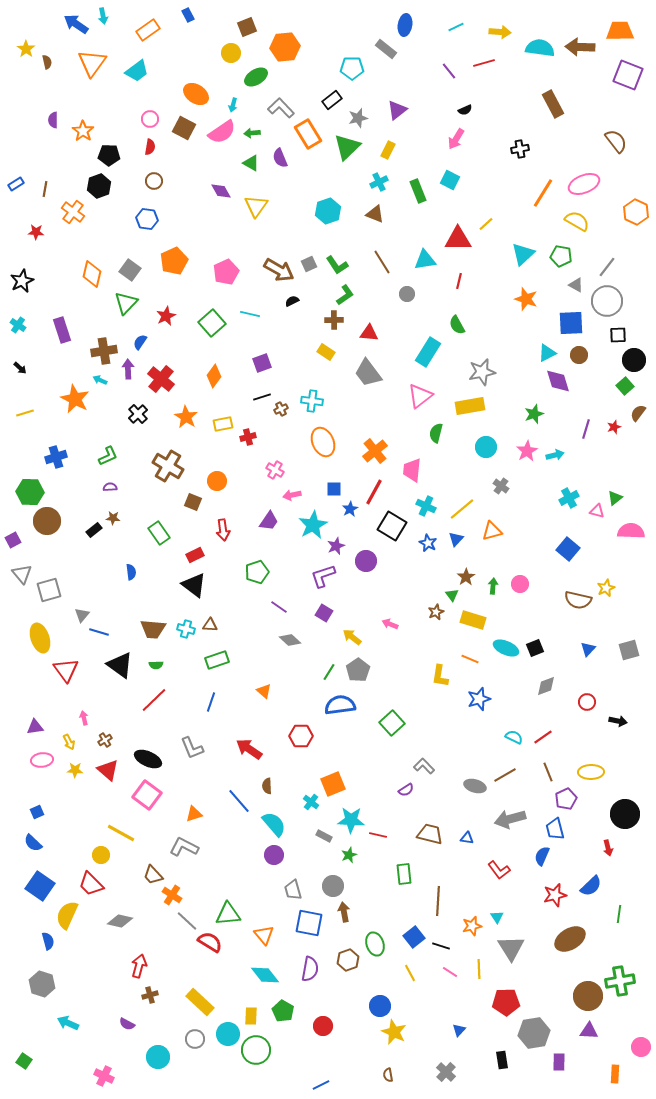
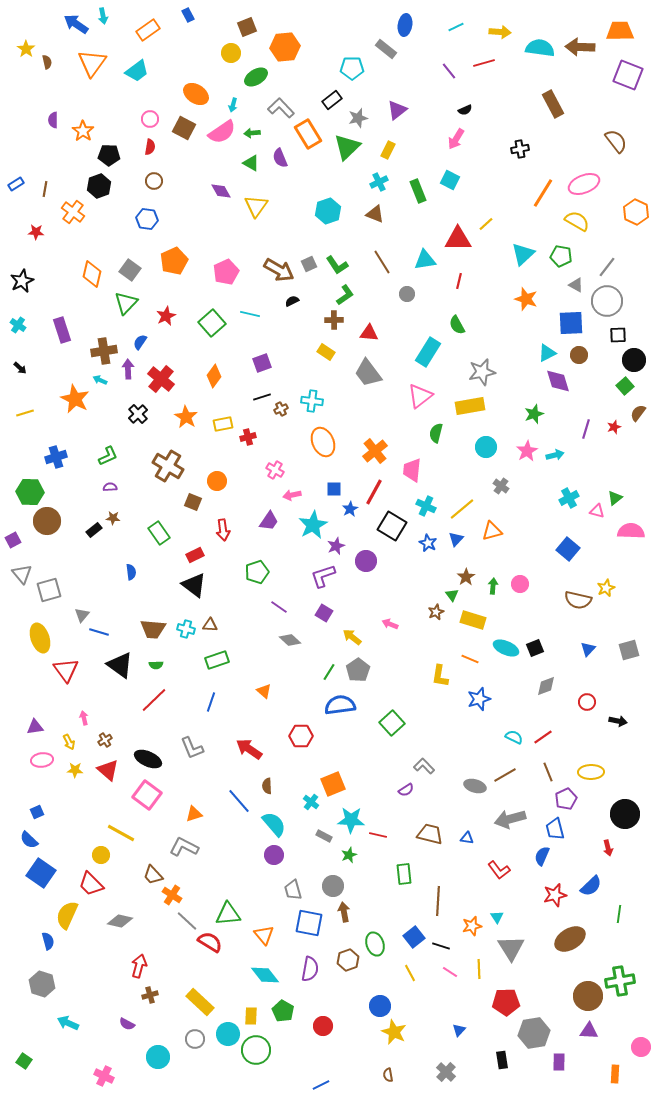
blue semicircle at (33, 843): moved 4 px left, 3 px up
blue square at (40, 886): moved 1 px right, 13 px up
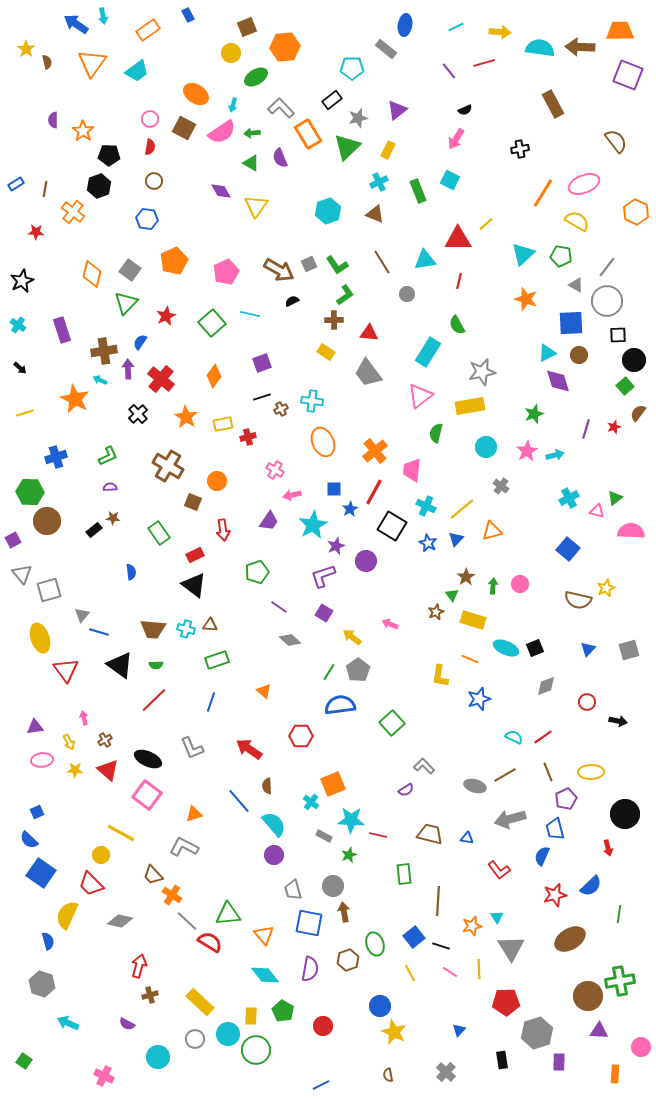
purple triangle at (589, 1031): moved 10 px right
gray hexagon at (534, 1033): moved 3 px right; rotated 8 degrees counterclockwise
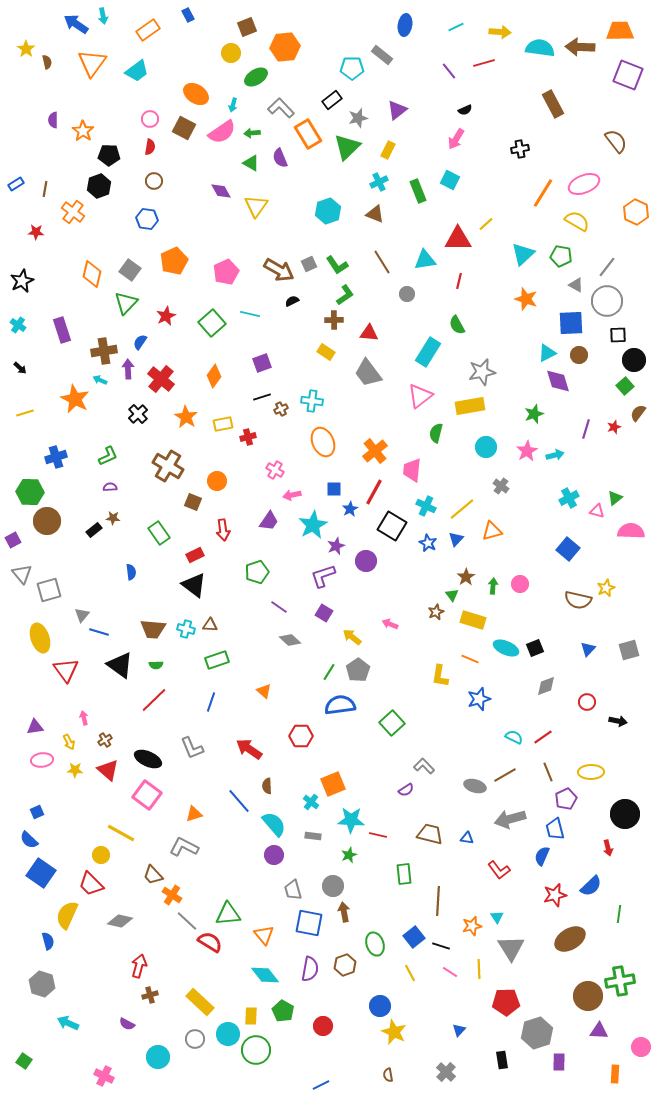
gray rectangle at (386, 49): moved 4 px left, 6 px down
gray rectangle at (324, 836): moved 11 px left; rotated 21 degrees counterclockwise
brown hexagon at (348, 960): moved 3 px left, 5 px down
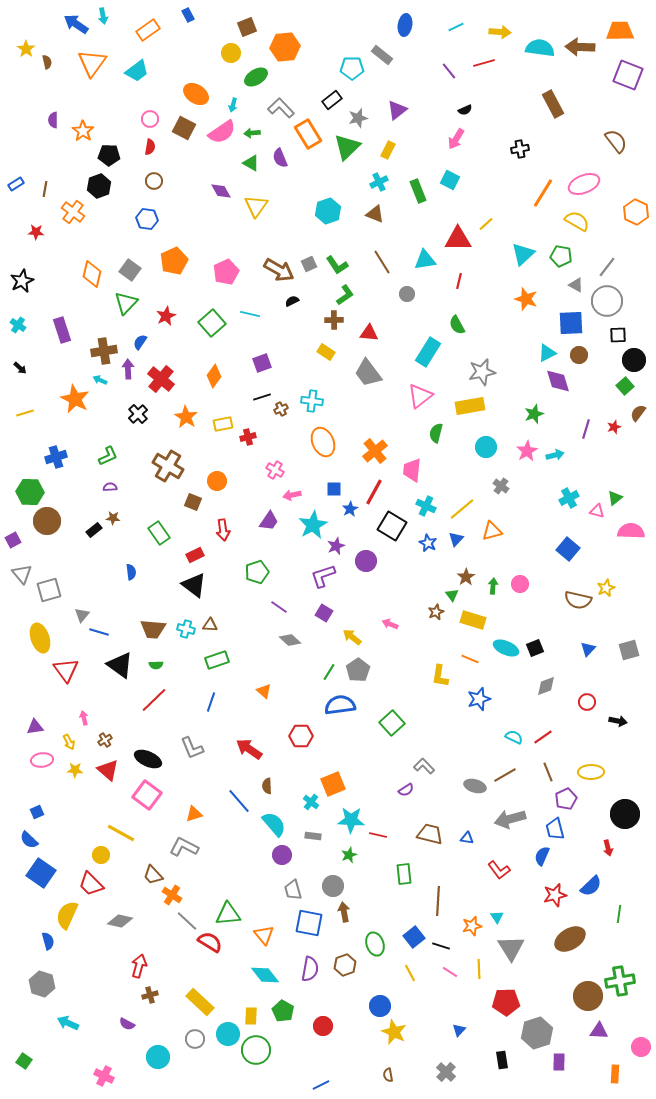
purple circle at (274, 855): moved 8 px right
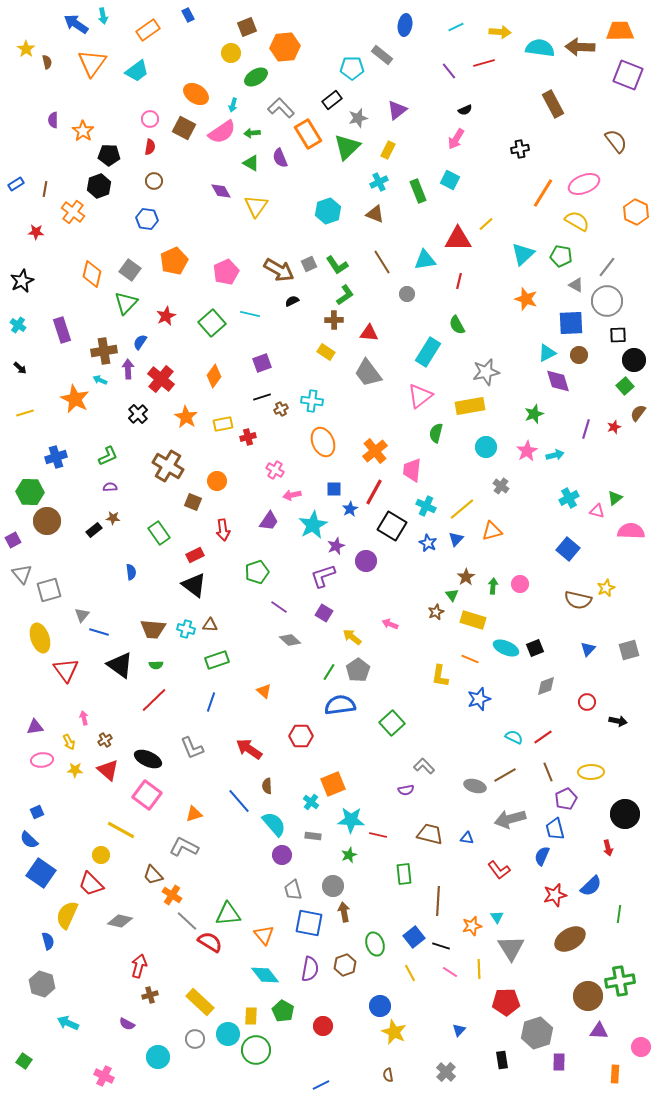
gray star at (482, 372): moved 4 px right
purple semicircle at (406, 790): rotated 21 degrees clockwise
yellow line at (121, 833): moved 3 px up
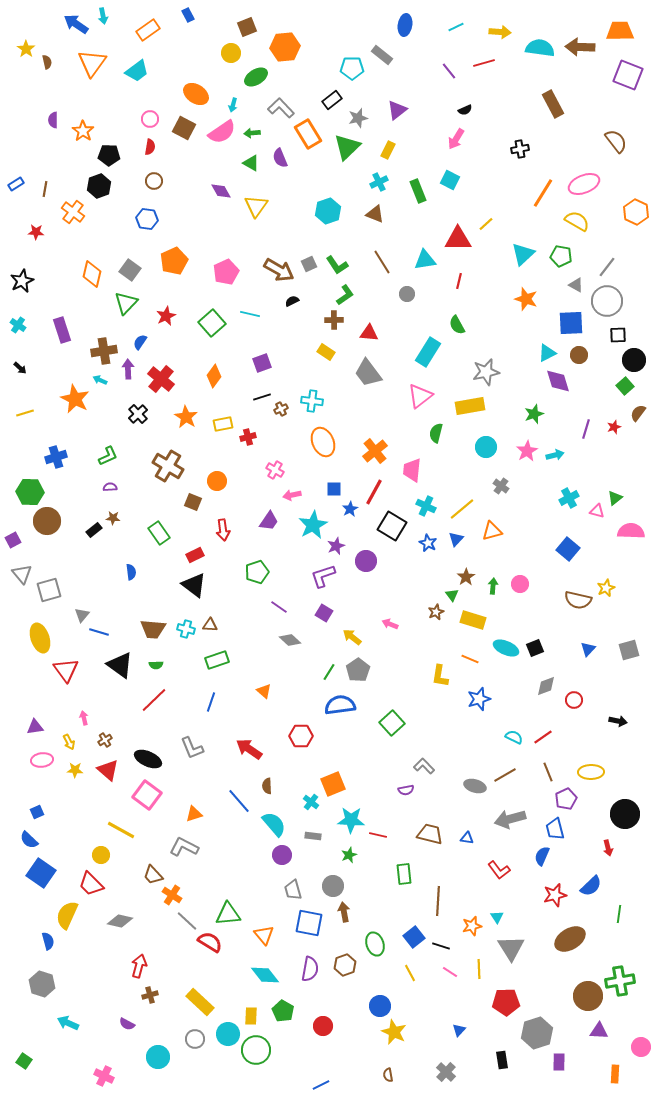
red circle at (587, 702): moved 13 px left, 2 px up
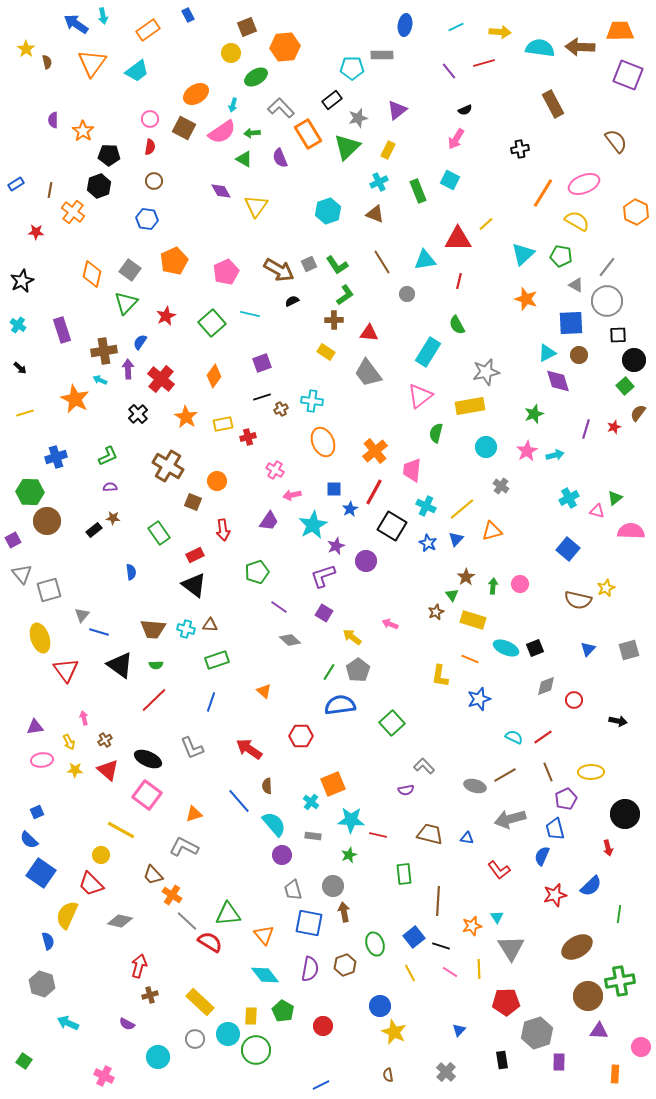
gray rectangle at (382, 55): rotated 40 degrees counterclockwise
orange ellipse at (196, 94): rotated 65 degrees counterclockwise
green triangle at (251, 163): moved 7 px left, 4 px up
brown line at (45, 189): moved 5 px right, 1 px down
brown ellipse at (570, 939): moved 7 px right, 8 px down
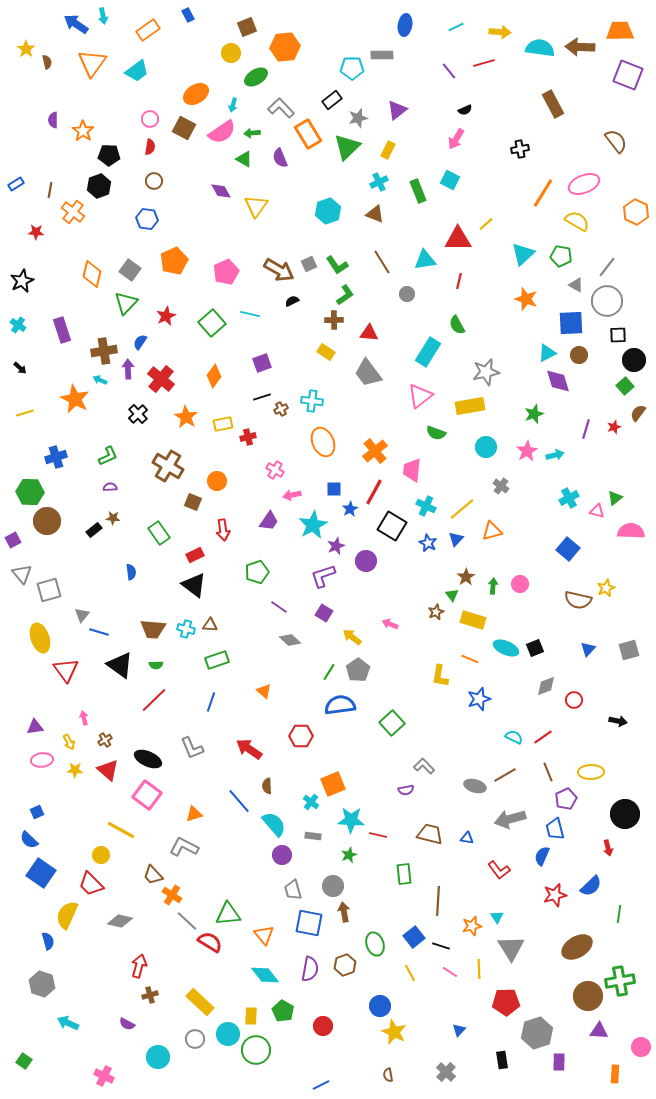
green semicircle at (436, 433): rotated 84 degrees counterclockwise
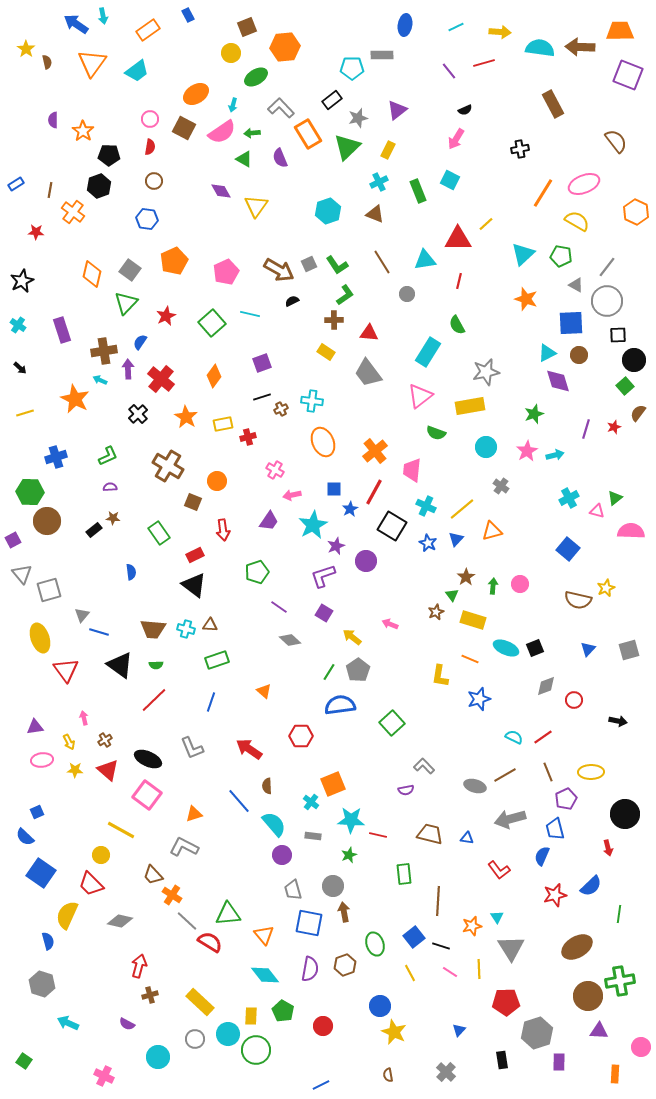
blue semicircle at (29, 840): moved 4 px left, 3 px up
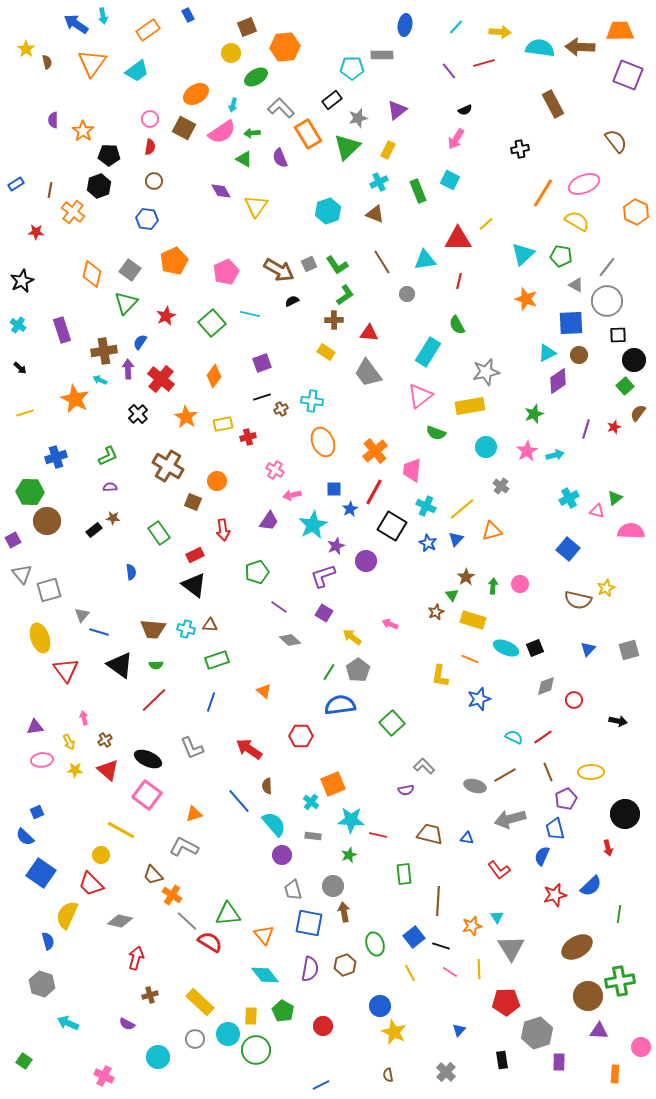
cyan line at (456, 27): rotated 21 degrees counterclockwise
purple diamond at (558, 381): rotated 72 degrees clockwise
red arrow at (139, 966): moved 3 px left, 8 px up
